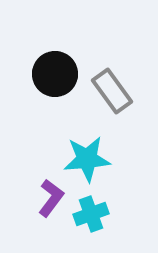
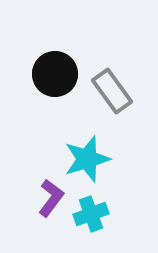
cyan star: rotated 12 degrees counterclockwise
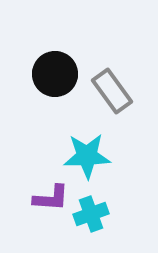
cyan star: moved 3 px up; rotated 15 degrees clockwise
purple L-shape: rotated 57 degrees clockwise
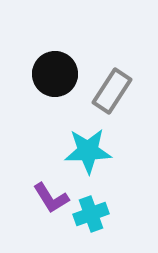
gray rectangle: rotated 69 degrees clockwise
cyan star: moved 1 px right, 5 px up
purple L-shape: rotated 54 degrees clockwise
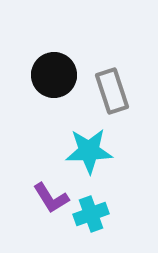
black circle: moved 1 px left, 1 px down
gray rectangle: rotated 51 degrees counterclockwise
cyan star: moved 1 px right
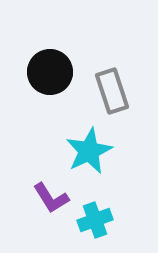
black circle: moved 4 px left, 3 px up
cyan star: rotated 24 degrees counterclockwise
cyan cross: moved 4 px right, 6 px down
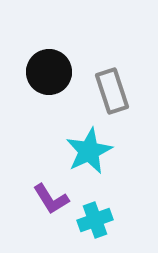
black circle: moved 1 px left
purple L-shape: moved 1 px down
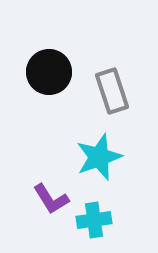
cyan star: moved 10 px right, 6 px down; rotated 6 degrees clockwise
cyan cross: moved 1 px left; rotated 12 degrees clockwise
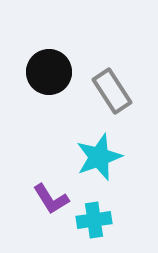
gray rectangle: rotated 15 degrees counterclockwise
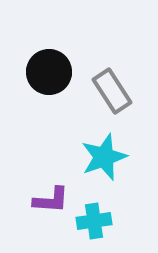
cyan star: moved 5 px right
purple L-shape: moved 1 px down; rotated 54 degrees counterclockwise
cyan cross: moved 1 px down
